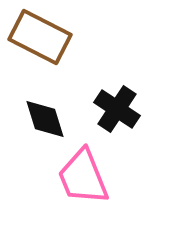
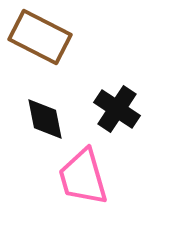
black diamond: rotated 6 degrees clockwise
pink trapezoid: rotated 6 degrees clockwise
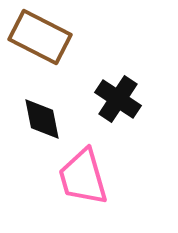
black cross: moved 1 px right, 10 px up
black diamond: moved 3 px left
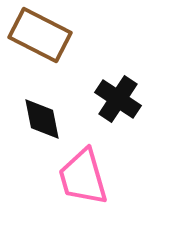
brown rectangle: moved 2 px up
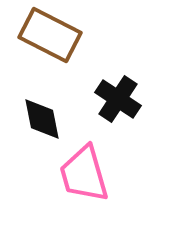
brown rectangle: moved 10 px right
pink trapezoid: moved 1 px right, 3 px up
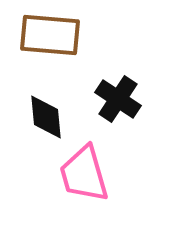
brown rectangle: rotated 22 degrees counterclockwise
black diamond: moved 4 px right, 2 px up; rotated 6 degrees clockwise
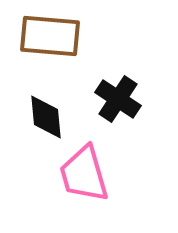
brown rectangle: moved 1 px down
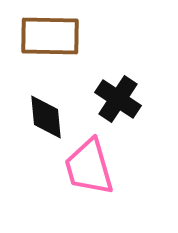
brown rectangle: rotated 4 degrees counterclockwise
pink trapezoid: moved 5 px right, 7 px up
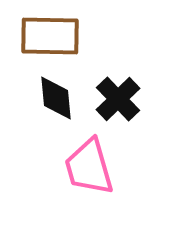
black cross: rotated 12 degrees clockwise
black diamond: moved 10 px right, 19 px up
